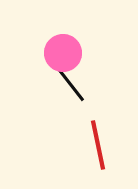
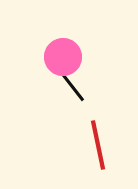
pink circle: moved 4 px down
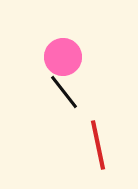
black line: moved 7 px left, 7 px down
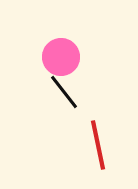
pink circle: moved 2 px left
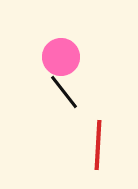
red line: rotated 15 degrees clockwise
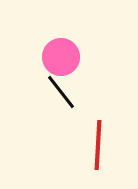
black line: moved 3 px left
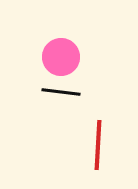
black line: rotated 45 degrees counterclockwise
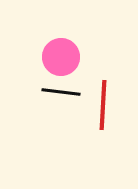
red line: moved 5 px right, 40 px up
